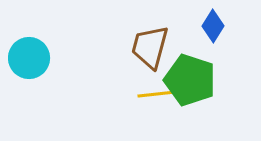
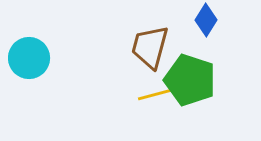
blue diamond: moved 7 px left, 6 px up
yellow line: rotated 9 degrees counterclockwise
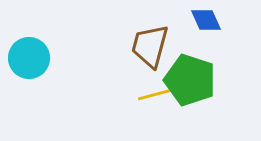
blue diamond: rotated 56 degrees counterclockwise
brown trapezoid: moved 1 px up
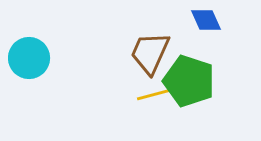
brown trapezoid: moved 7 px down; rotated 9 degrees clockwise
green pentagon: moved 1 px left, 1 px down
yellow line: moved 1 px left
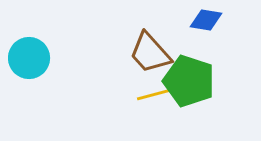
blue diamond: rotated 56 degrees counterclockwise
brown trapezoid: rotated 66 degrees counterclockwise
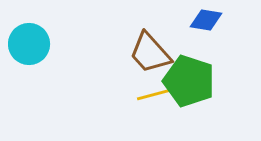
cyan circle: moved 14 px up
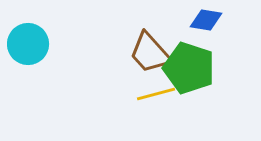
cyan circle: moved 1 px left
green pentagon: moved 13 px up
